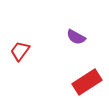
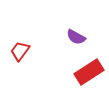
red rectangle: moved 2 px right, 10 px up
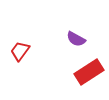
purple semicircle: moved 2 px down
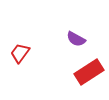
red trapezoid: moved 2 px down
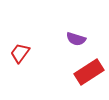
purple semicircle: rotated 12 degrees counterclockwise
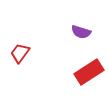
purple semicircle: moved 5 px right, 7 px up
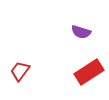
red trapezoid: moved 18 px down
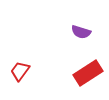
red rectangle: moved 1 px left, 1 px down
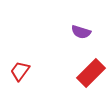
red rectangle: moved 3 px right; rotated 12 degrees counterclockwise
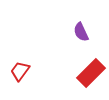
purple semicircle: rotated 48 degrees clockwise
